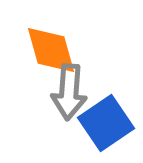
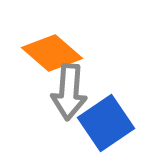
orange diamond: moved 1 px right, 3 px down; rotated 34 degrees counterclockwise
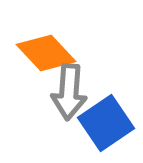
orange diamond: moved 6 px left; rotated 6 degrees clockwise
